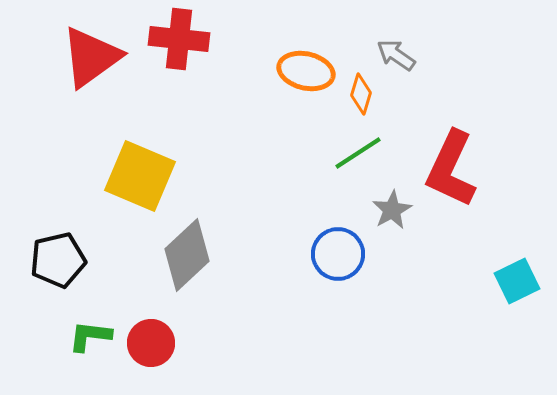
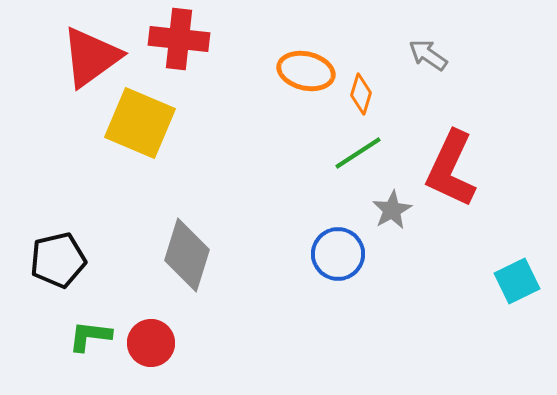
gray arrow: moved 32 px right
yellow square: moved 53 px up
gray diamond: rotated 30 degrees counterclockwise
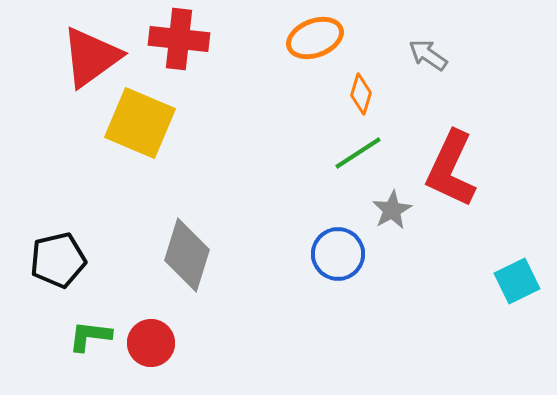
orange ellipse: moved 9 px right, 33 px up; rotated 34 degrees counterclockwise
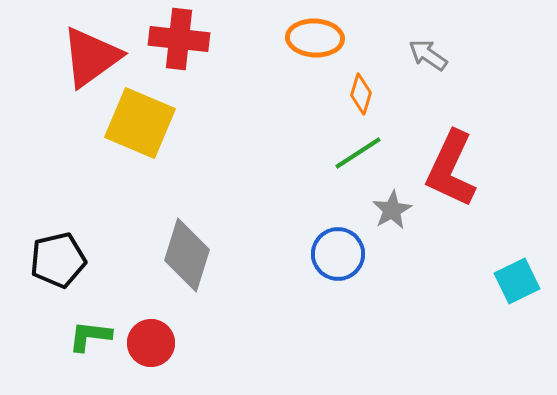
orange ellipse: rotated 24 degrees clockwise
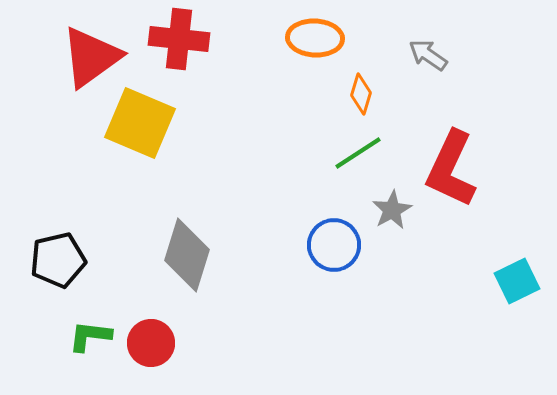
blue circle: moved 4 px left, 9 px up
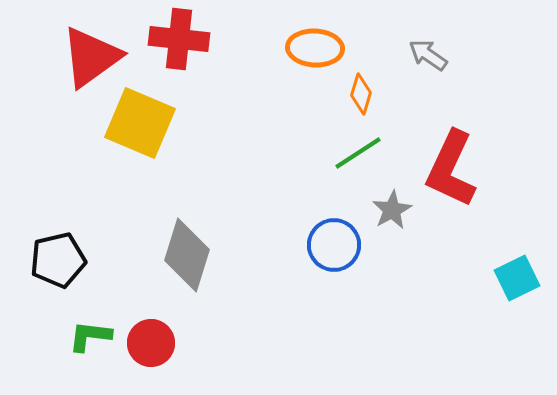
orange ellipse: moved 10 px down
cyan square: moved 3 px up
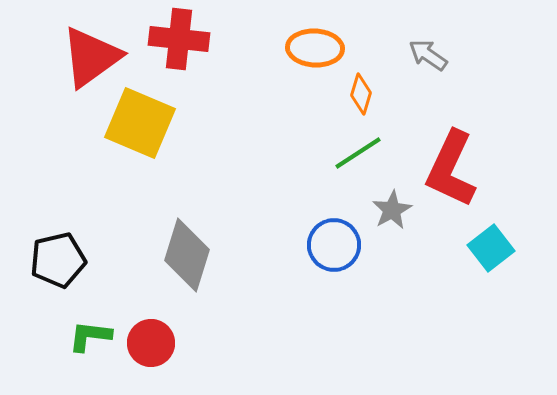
cyan square: moved 26 px left, 30 px up; rotated 12 degrees counterclockwise
